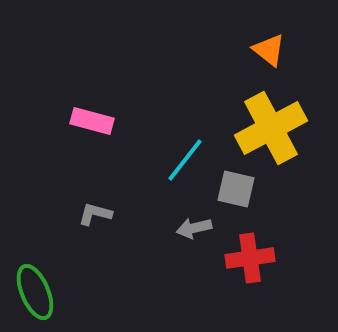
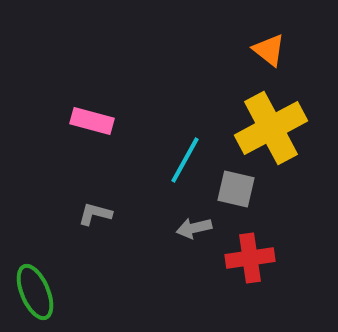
cyan line: rotated 9 degrees counterclockwise
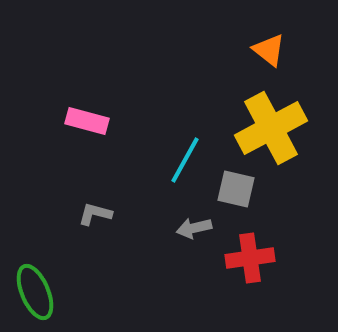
pink rectangle: moved 5 px left
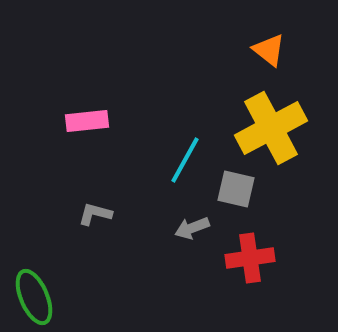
pink rectangle: rotated 21 degrees counterclockwise
gray arrow: moved 2 px left; rotated 8 degrees counterclockwise
green ellipse: moved 1 px left, 5 px down
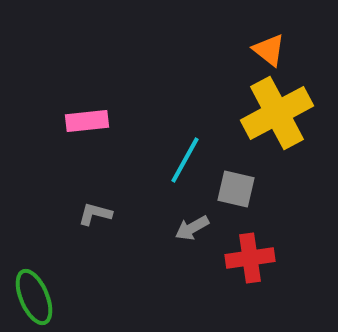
yellow cross: moved 6 px right, 15 px up
gray arrow: rotated 8 degrees counterclockwise
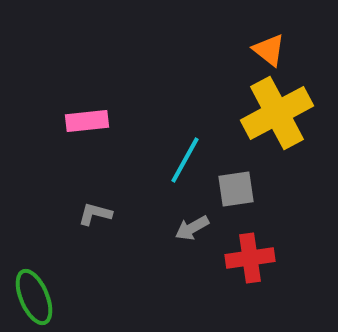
gray square: rotated 21 degrees counterclockwise
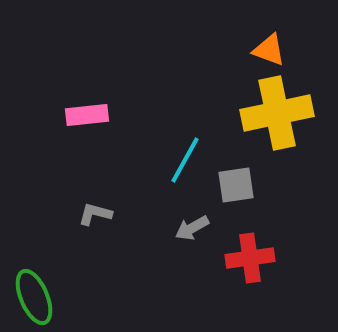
orange triangle: rotated 18 degrees counterclockwise
yellow cross: rotated 16 degrees clockwise
pink rectangle: moved 6 px up
gray square: moved 4 px up
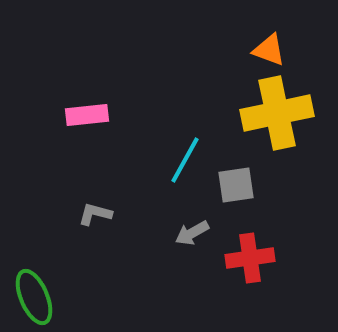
gray arrow: moved 5 px down
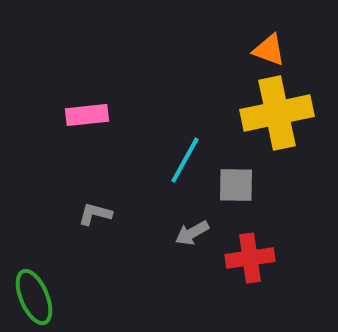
gray square: rotated 9 degrees clockwise
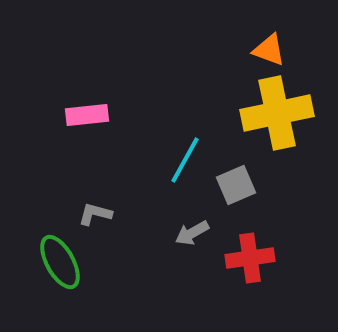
gray square: rotated 24 degrees counterclockwise
green ellipse: moved 26 px right, 35 px up; rotated 6 degrees counterclockwise
